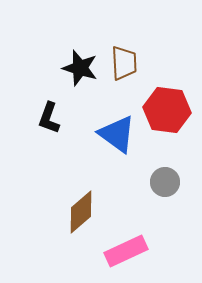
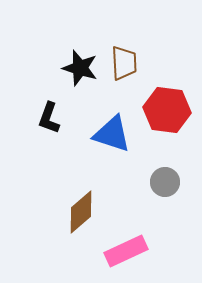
blue triangle: moved 5 px left; rotated 18 degrees counterclockwise
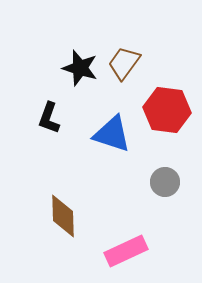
brown trapezoid: rotated 141 degrees counterclockwise
brown diamond: moved 18 px left, 4 px down; rotated 51 degrees counterclockwise
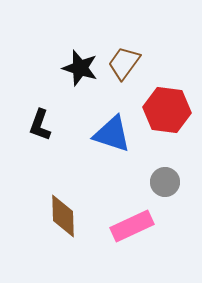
black L-shape: moved 9 px left, 7 px down
pink rectangle: moved 6 px right, 25 px up
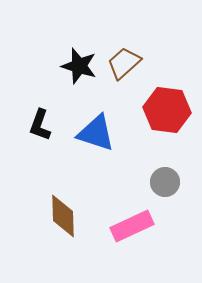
brown trapezoid: rotated 12 degrees clockwise
black star: moved 1 px left, 2 px up
blue triangle: moved 16 px left, 1 px up
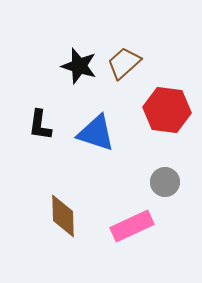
black L-shape: rotated 12 degrees counterclockwise
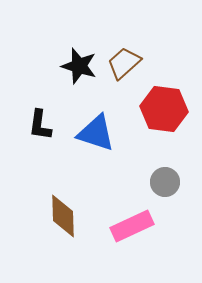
red hexagon: moved 3 px left, 1 px up
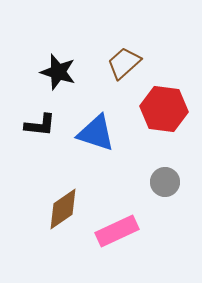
black star: moved 21 px left, 6 px down
black L-shape: rotated 92 degrees counterclockwise
brown diamond: moved 7 px up; rotated 57 degrees clockwise
pink rectangle: moved 15 px left, 5 px down
